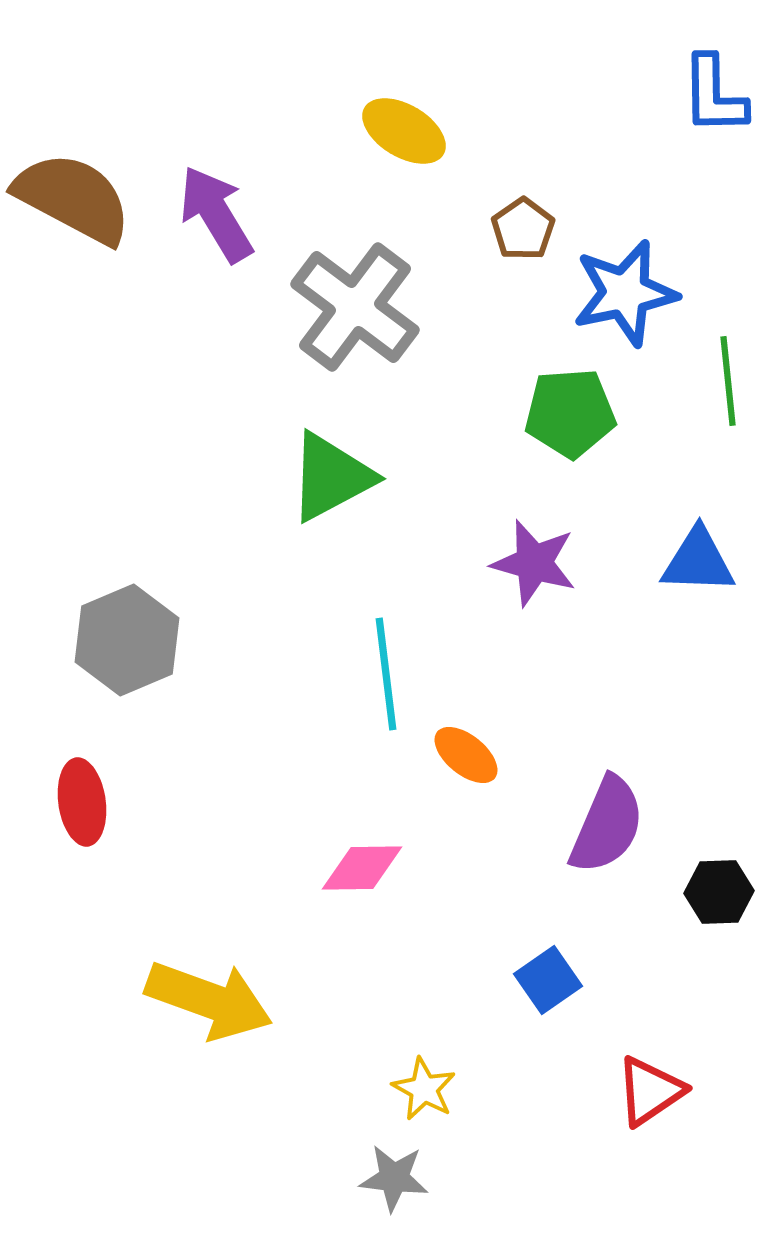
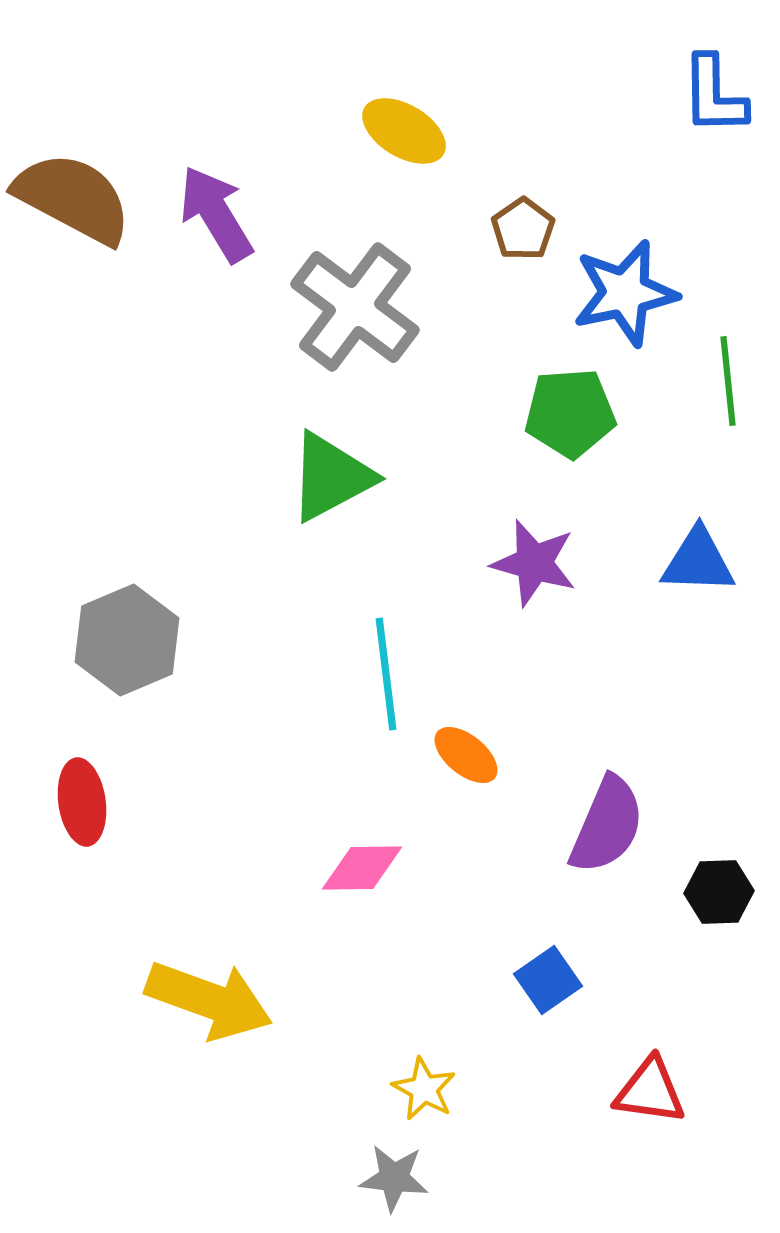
red triangle: rotated 42 degrees clockwise
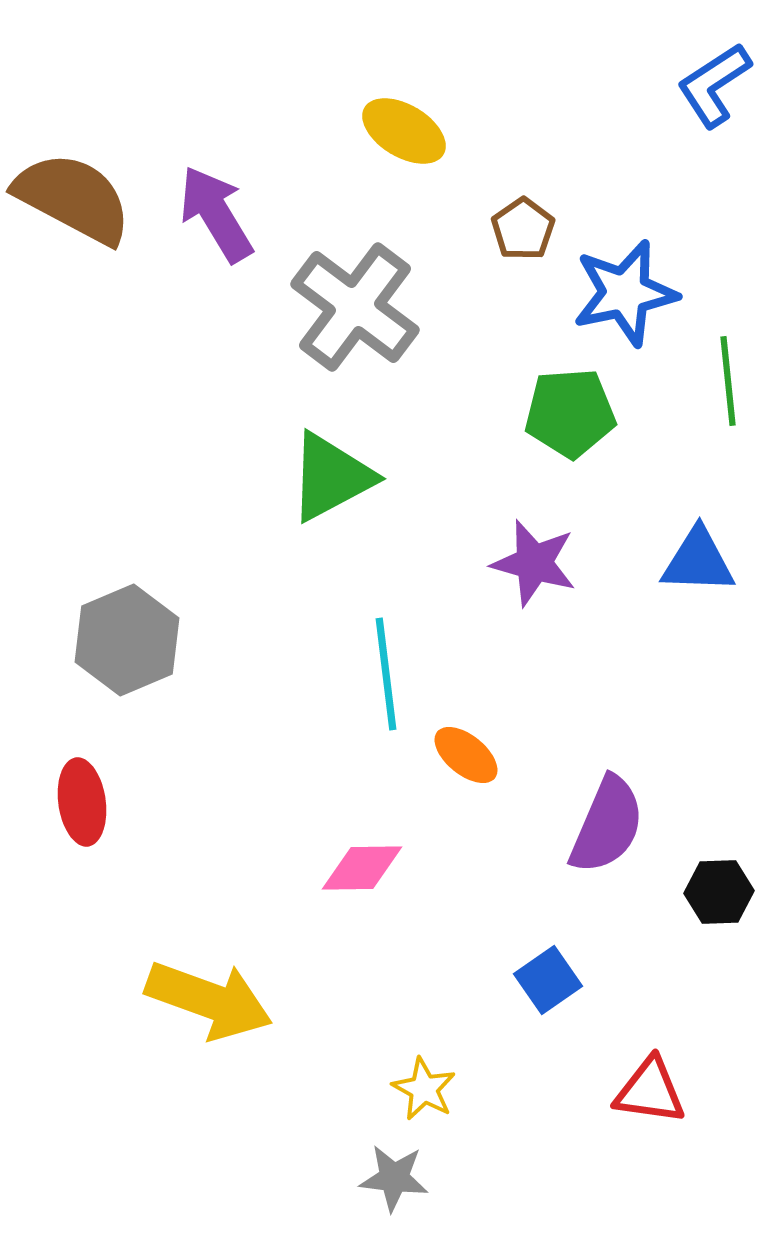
blue L-shape: moved 10 px up; rotated 58 degrees clockwise
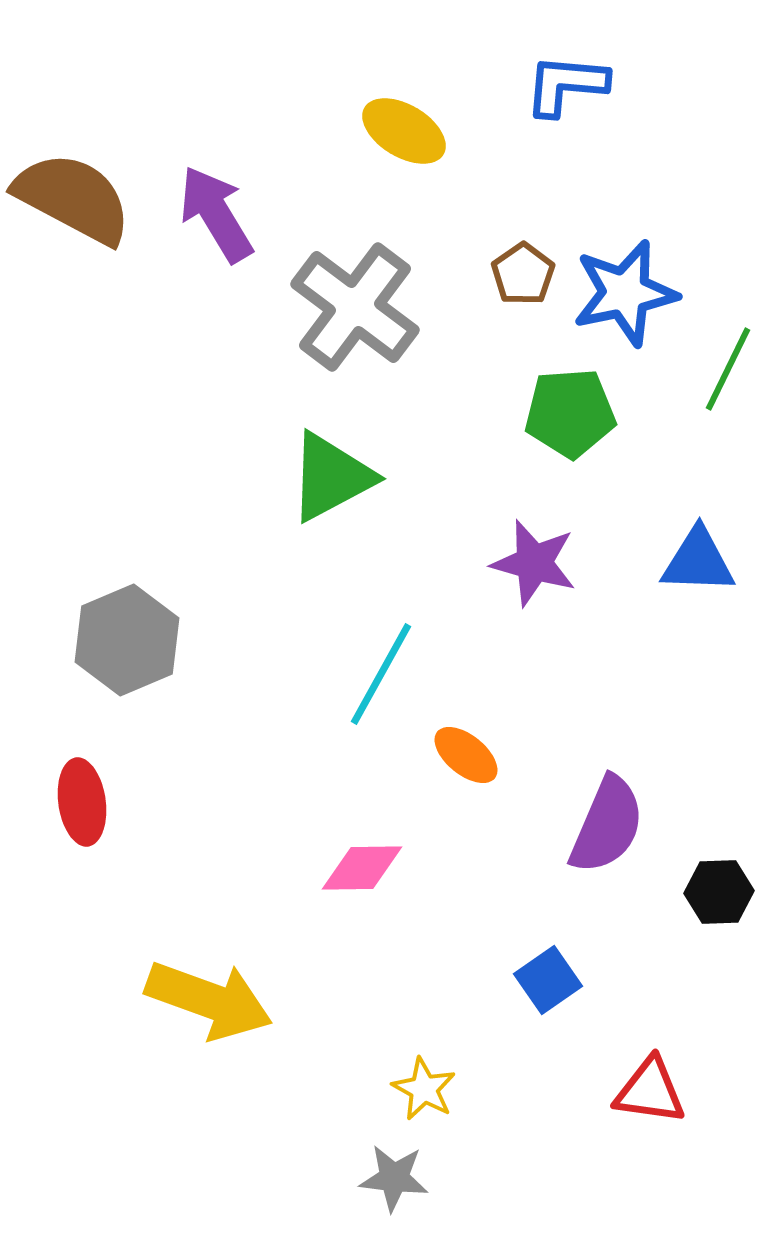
blue L-shape: moved 148 px left; rotated 38 degrees clockwise
brown pentagon: moved 45 px down
green line: moved 12 px up; rotated 32 degrees clockwise
cyan line: moved 5 px left; rotated 36 degrees clockwise
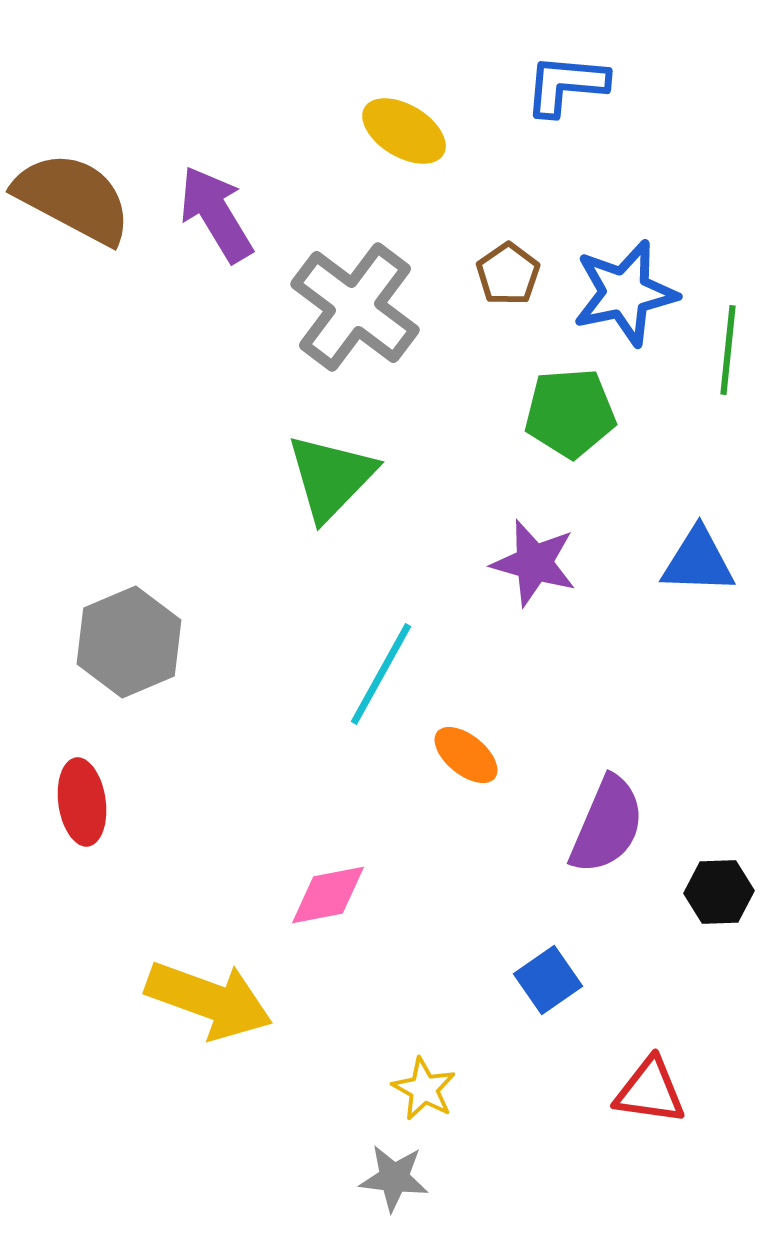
brown pentagon: moved 15 px left
green line: moved 19 px up; rotated 20 degrees counterclockwise
green triangle: rotated 18 degrees counterclockwise
gray hexagon: moved 2 px right, 2 px down
pink diamond: moved 34 px left, 27 px down; rotated 10 degrees counterclockwise
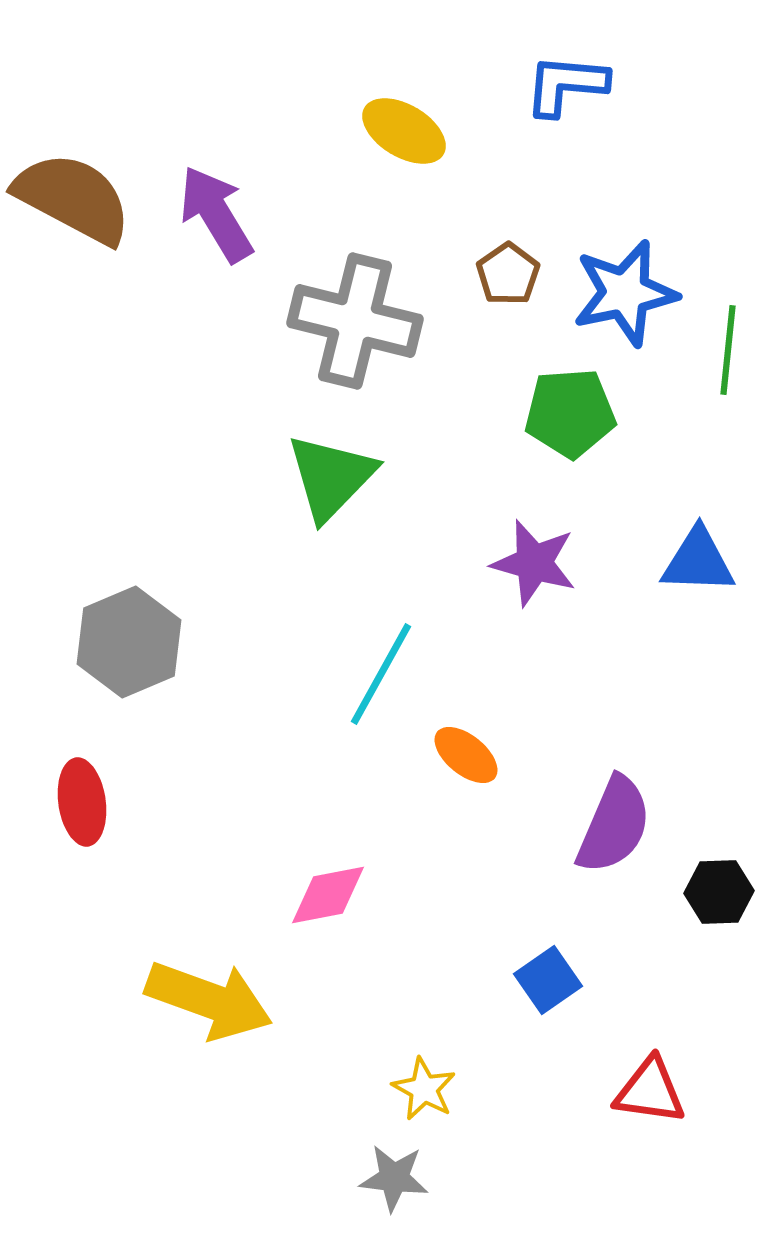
gray cross: moved 14 px down; rotated 23 degrees counterclockwise
purple semicircle: moved 7 px right
